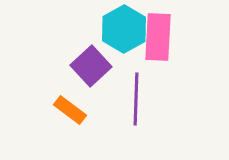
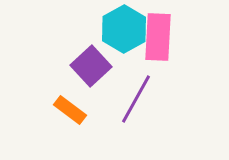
purple line: rotated 27 degrees clockwise
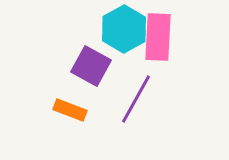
purple square: rotated 18 degrees counterclockwise
orange rectangle: rotated 16 degrees counterclockwise
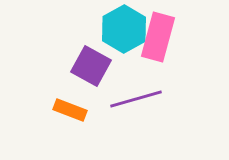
pink rectangle: rotated 12 degrees clockwise
purple line: rotated 45 degrees clockwise
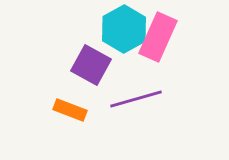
pink rectangle: rotated 9 degrees clockwise
purple square: moved 1 px up
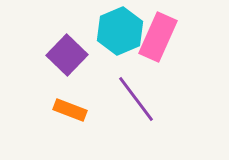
cyan hexagon: moved 4 px left, 2 px down; rotated 6 degrees clockwise
purple square: moved 24 px left, 10 px up; rotated 15 degrees clockwise
purple line: rotated 69 degrees clockwise
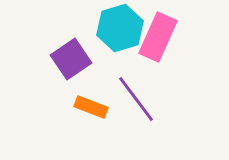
cyan hexagon: moved 3 px up; rotated 6 degrees clockwise
purple square: moved 4 px right, 4 px down; rotated 12 degrees clockwise
orange rectangle: moved 21 px right, 3 px up
